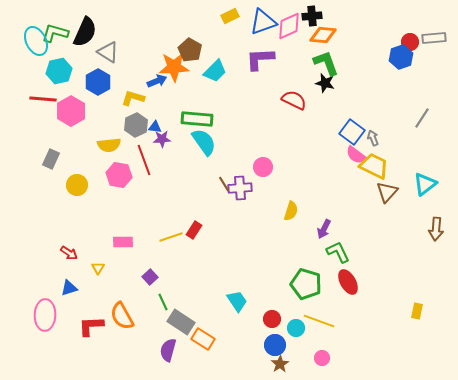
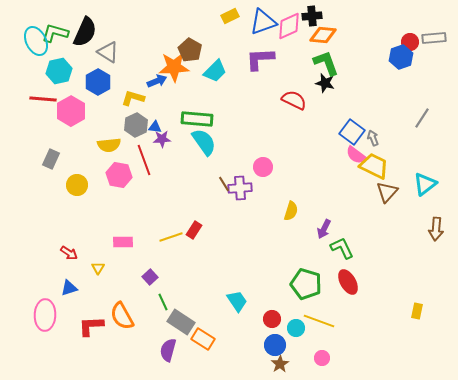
green L-shape at (338, 252): moved 4 px right, 4 px up
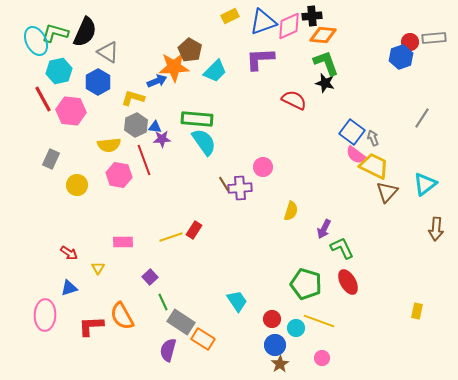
red line at (43, 99): rotated 56 degrees clockwise
pink hexagon at (71, 111): rotated 24 degrees counterclockwise
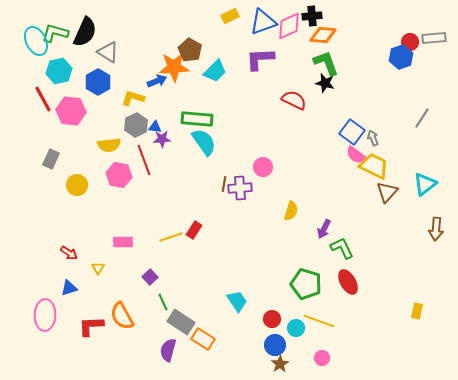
brown line at (224, 184): rotated 42 degrees clockwise
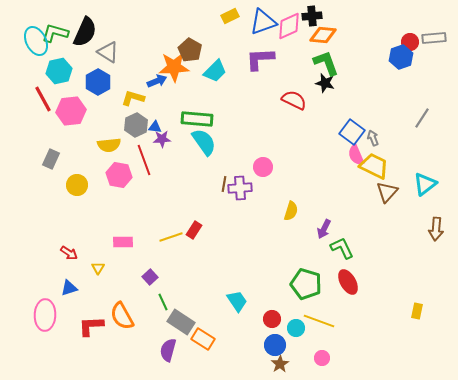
pink hexagon at (71, 111): rotated 12 degrees counterclockwise
pink semicircle at (356, 155): rotated 30 degrees clockwise
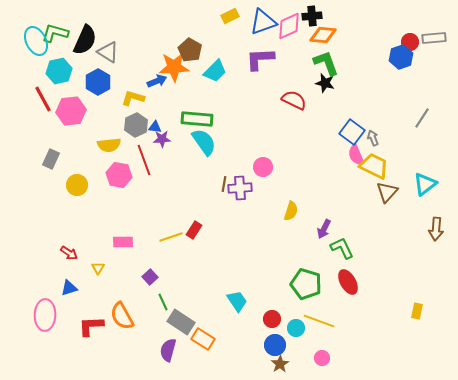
black semicircle at (85, 32): moved 8 px down
